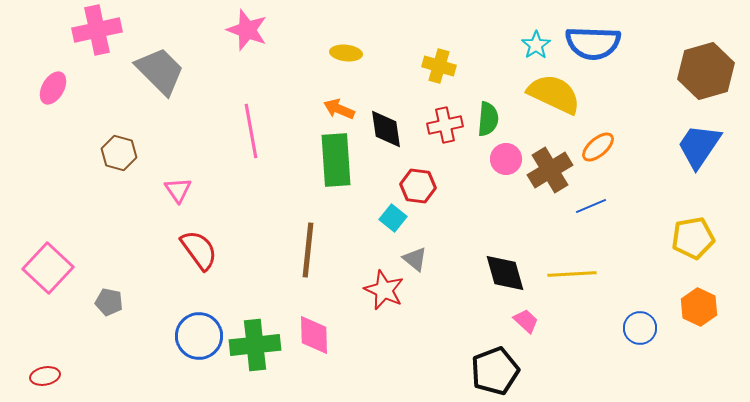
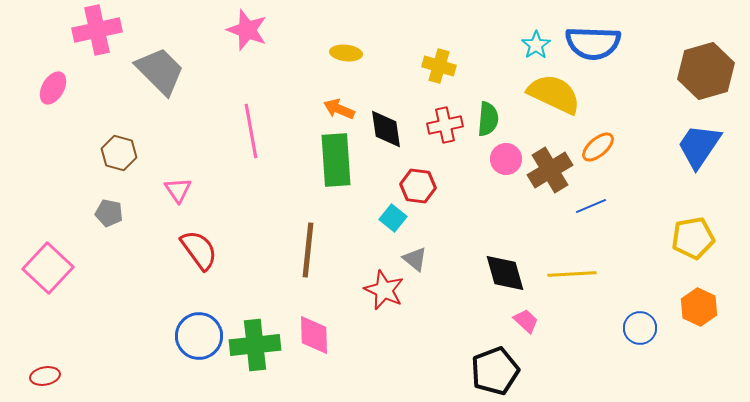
gray pentagon at (109, 302): moved 89 px up
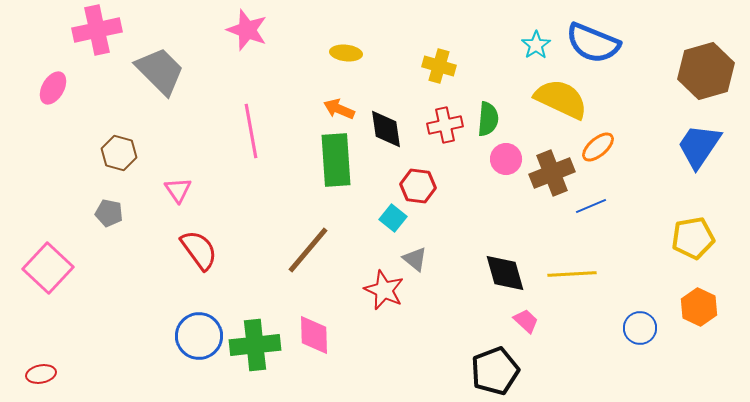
blue semicircle at (593, 43): rotated 20 degrees clockwise
yellow semicircle at (554, 94): moved 7 px right, 5 px down
brown cross at (550, 170): moved 2 px right, 3 px down; rotated 9 degrees clockwise
brown line at (308, 250): rotated 34 degrees clockwise
red ellipse at (45, 376): moved 4 px left, 2 px up
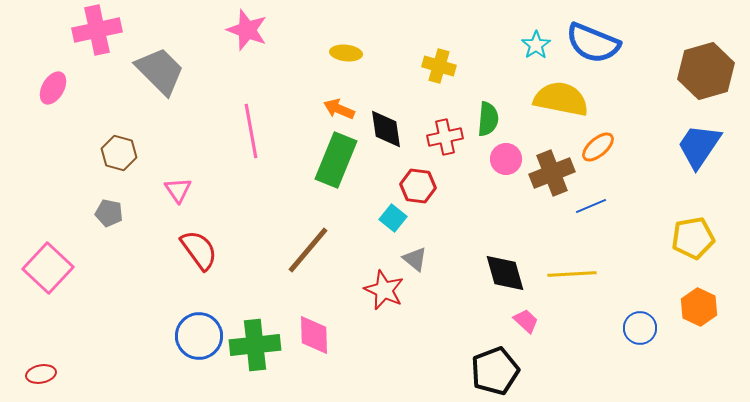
yellow semicircle at (561, 99): rotated 14 degrees counterclockwise
red cross at (445, 125): moved 12 px down
green rectangle at (336, 160): rotated 26 degrees clockwise
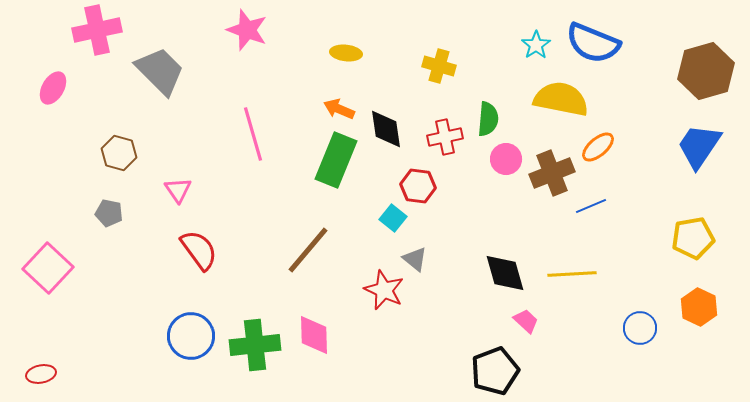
pink line at (251, 131): moved 2 px right, 3 px down; rotated 6 degrees counterclockwise
blue circle at (199, 336): moved 8 px left
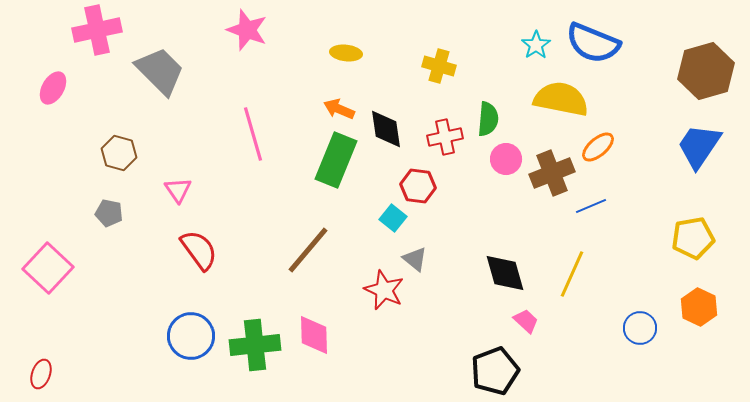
yellow line at (572, 274): rotated 63 degrees counterclockwise
red ellipse at (41, 374): rotated 60 degrees counterclockwise
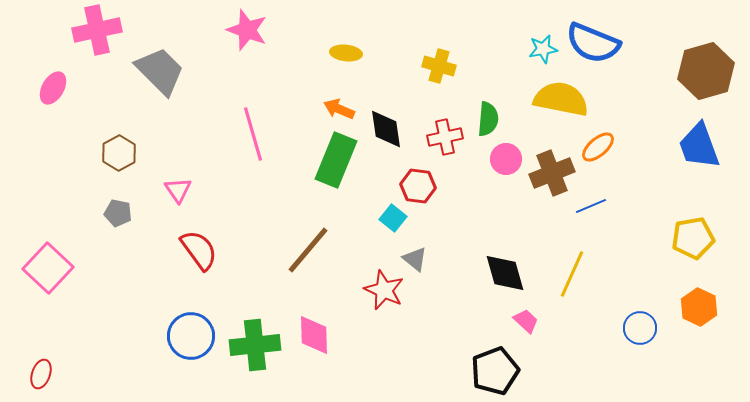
cyan star at (536, 45): moved 7 px right, 4 px down; rotated 24 degrees clockwise
blue trapezoid at (699, 146): rotated 54 degrees counterclockwise
brown hexagon at (119, 153): rotated 16 degrees clockwise
gray pentagon at (109, 213): moved 9 px right
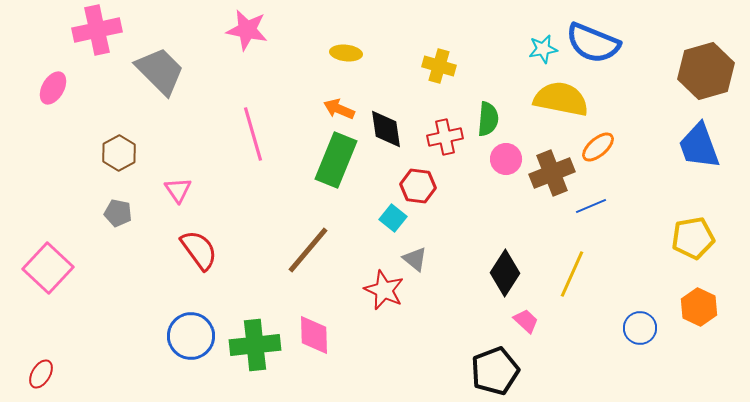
pink star at (247, 30): rotated 9 degrees counterclockwise
black diamond at (505, 273): rotated 48 degrees clockwise
red ellipse at (41, 374): rotated 12 degrees clockwise
